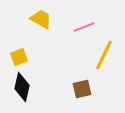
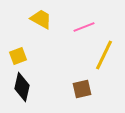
yellow square: moved 1 px left, 1 px up
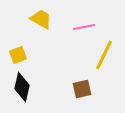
pink line: rotated 10 degrees clockwise
yellow square: moved 1 px up
